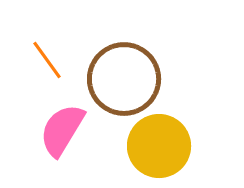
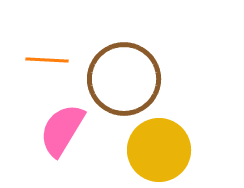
orange line: rotated 51 degrees counterclockwise
yellow circle: moved 4 px down
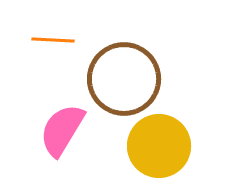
orange line: moved 6 px right, 20 px up
yellow circle: moved 4 px up
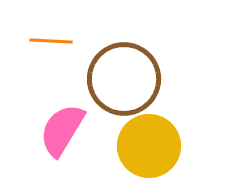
orange line: moved 2 px left, 1 px down
yellow circle: moved 10 px left
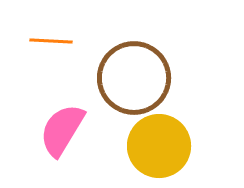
brown circle: moved 10 px right, 1 px up
yellow circle: moved 10 px right
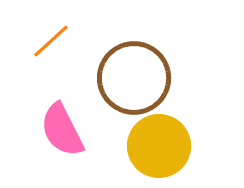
orange line: rotated 45 degrees counterclockwise
pink semicircle: rotated 58 degrees counterclockwise
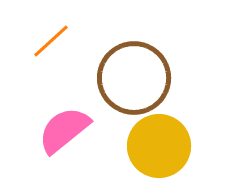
pink semicircle: moved 2 px right; rotated 78 degrees clockwise
